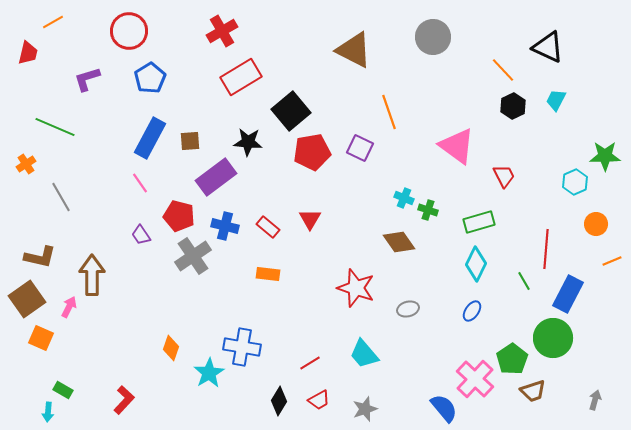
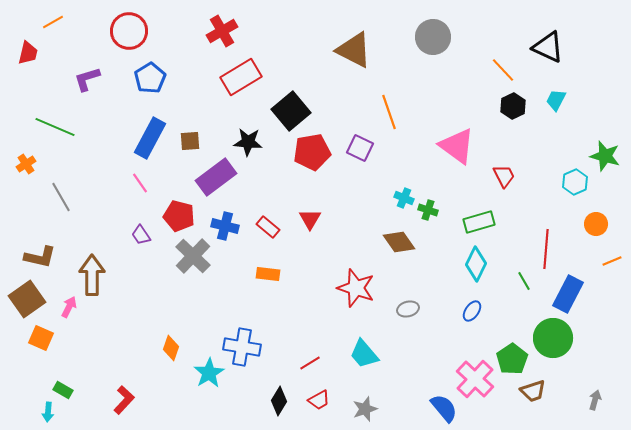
green star at (605, 156): rotated 16 degrees clockwise
gray cross at (193, 256): rotated 12 degrees counterclockwise
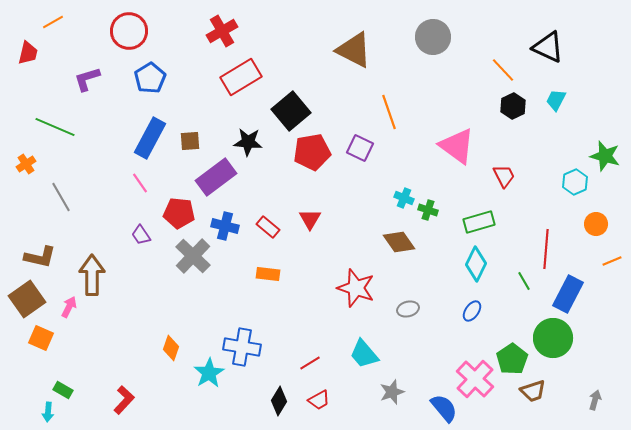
red pentagon at (179, 216): moved 3 px up; rotated 8 degrees counterclockwise
gray star at (365, 409): moved 27 px right, 17 px up
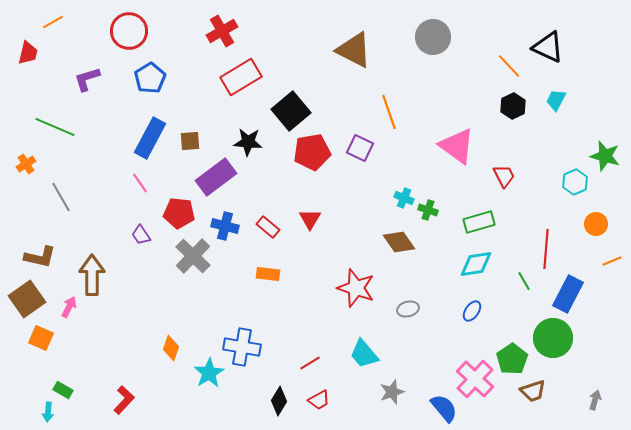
orange line at (503, 70): moved 6 px right, 4 px up
cyan diamond at (476, 264): rotated 56 degrees clockwise
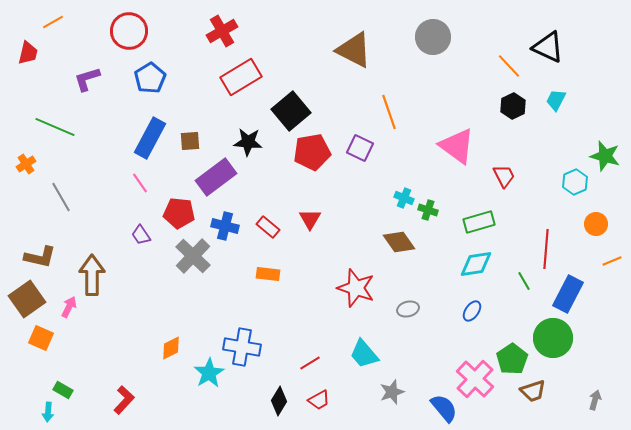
orange diamond at (171, 348): rotated 45 degrees clockwise
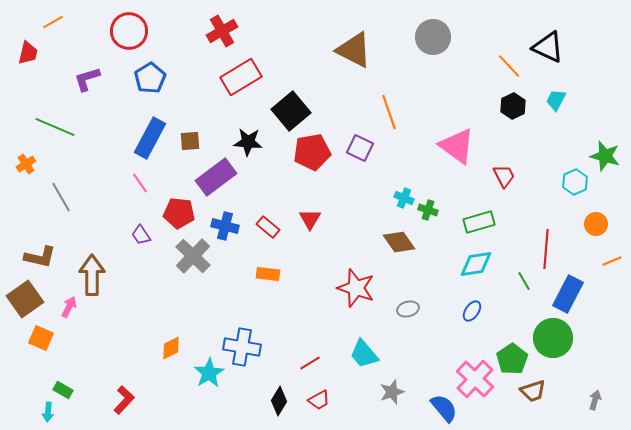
brown square at (27, 299): moved 2 px left
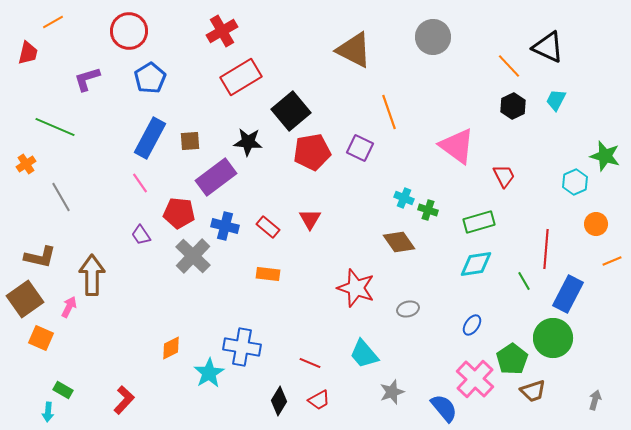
blue ellipse at (472, 311): moved 14 px down
red line at (310, 363): rotated 55 degrees clockwise
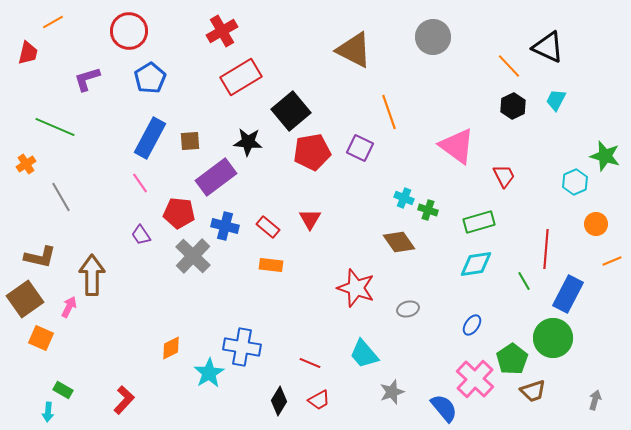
orange rectangle at (268, 274): moved 3 px right, 9 px up
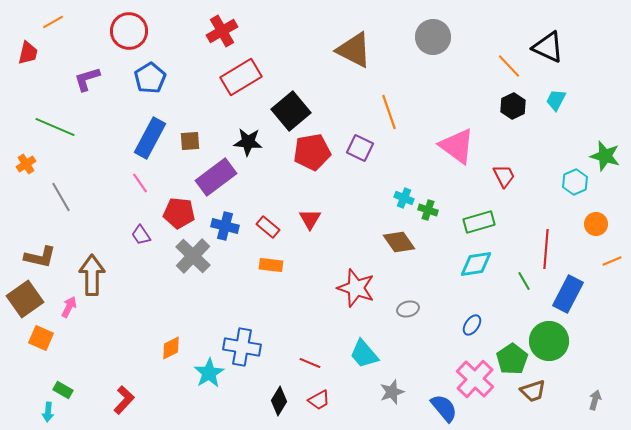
green circle at (553, 338): moved 4 px left, 3 px down
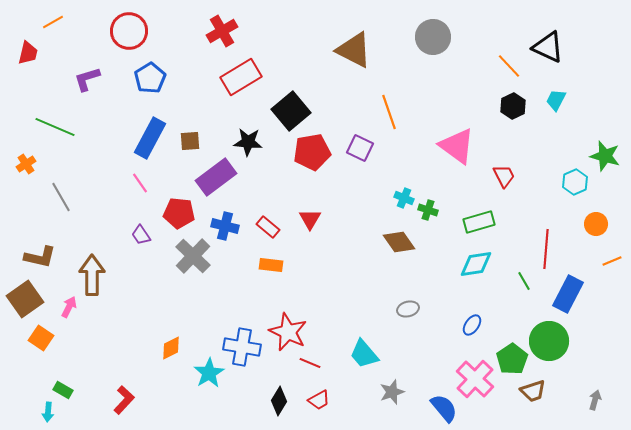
red star at (356, 288): moved 68 px left, 44 px down; rotated 6 degrees clockwise
orange square at (41, 338): rotated 10 degrees clockwise
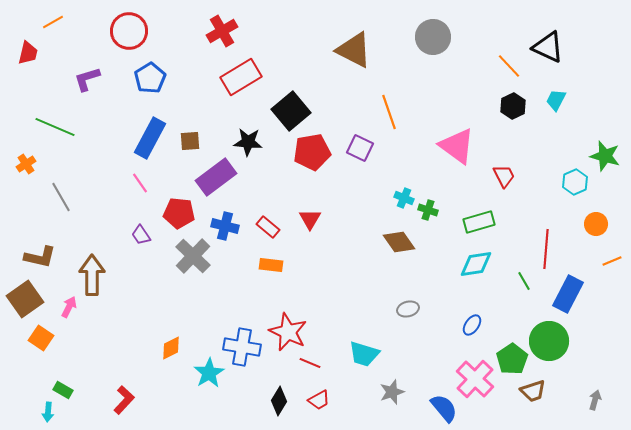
cyan trapezoid at (364, 354): rotated 32 degrees counterclockwise
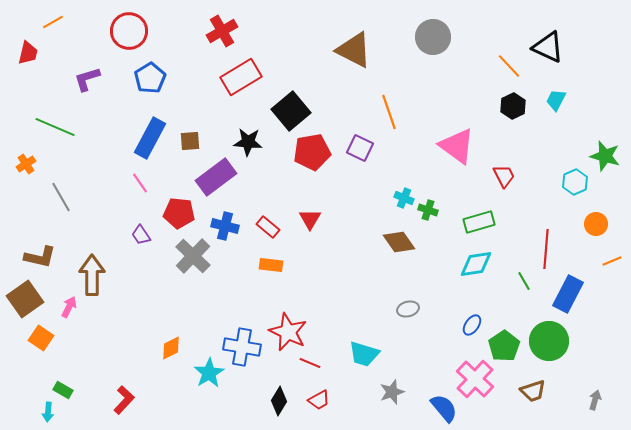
green pentagon at (512, 359): moved 8 px left, 13 px up
